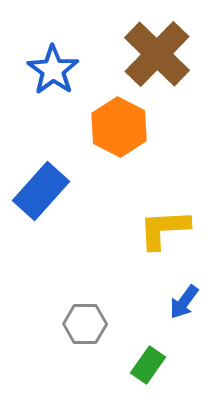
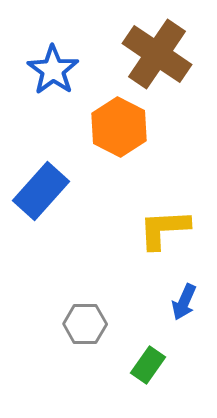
brown cross: rotated 10 degrees counterclockwise
blue arrow: rotated 12 degrees counterclockwise
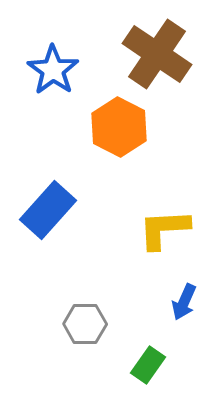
blue rectangle: moved 7 px right, 19 px down
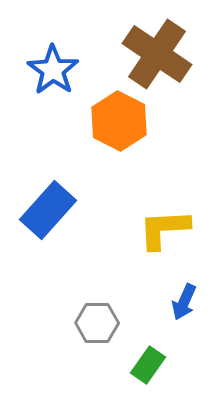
orange hexagon: moved 6 px up
gray hexagon: moved 12 px right, 1 px up
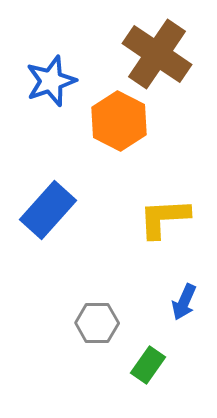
blue star: moved 2 px left, 11 px down; rotated 18 degrees clockwise
yellow L-shape: moved 11 px up
